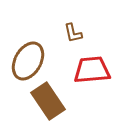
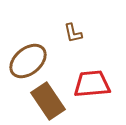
brown ellipse: rotated 21 degrees clockwise
red trapezoid: moved 14 px down
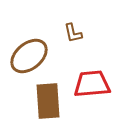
brown ellipse: moved 1 px right, 5 px up
brown rectangle: rotated 30 degrees clockwise
